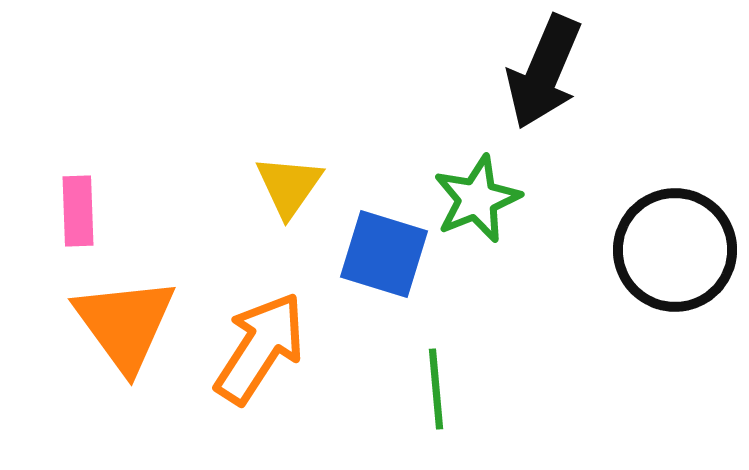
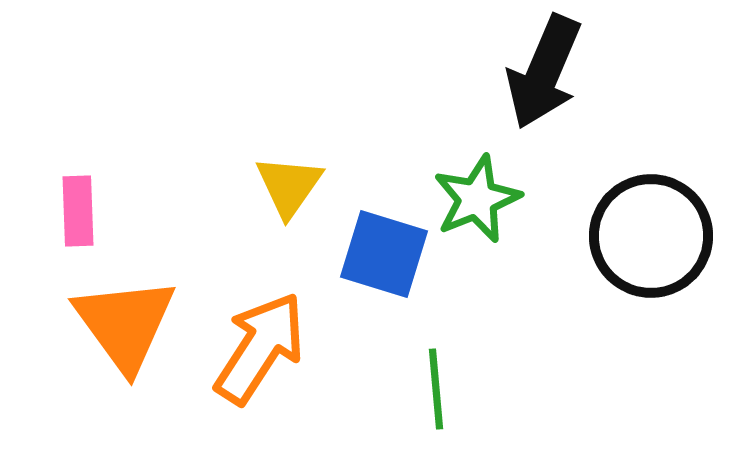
black circle: moved 24 px left, 14 px up
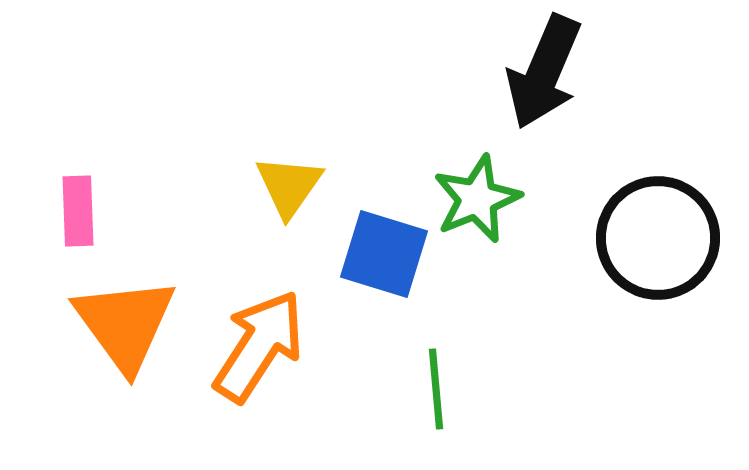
black circle: moved 7 px right, 2 px down
orange arrow: moved 1 px left, 2 px up
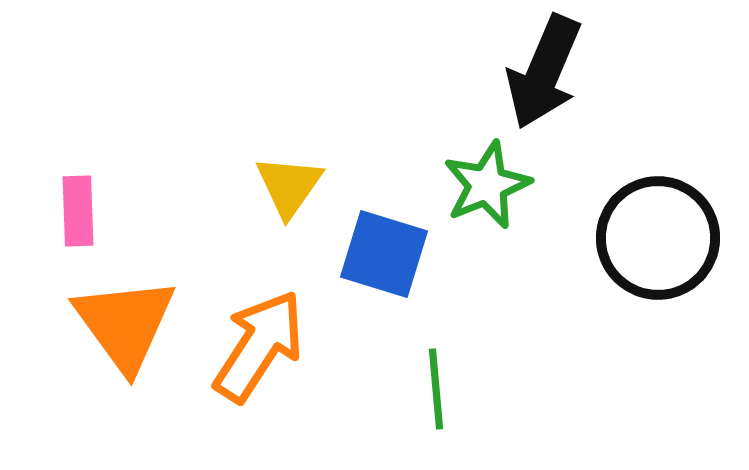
green star: moved 10 px right, 14 px up
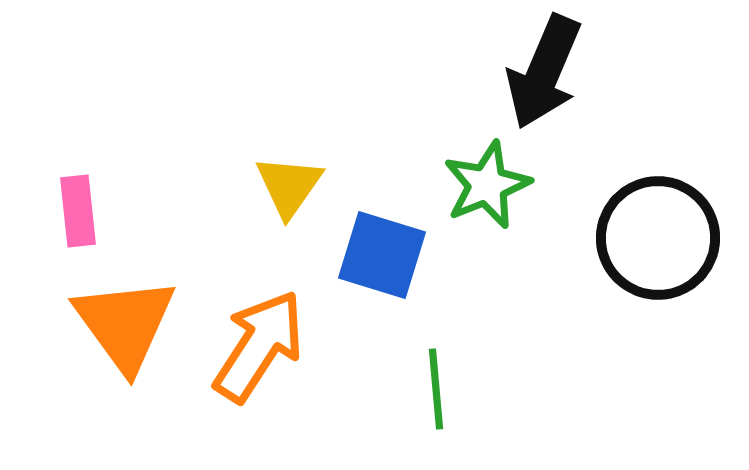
pink rectangle: rotated 4 degrees counterclockwise
blue square: moved 2 px left, 1 px down
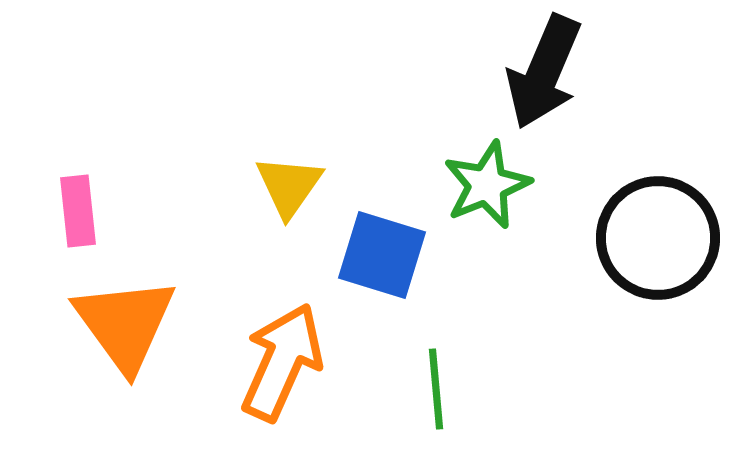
orange arrow: moved 23 px right, 16 px down; rotated 9 degrees counterclockwise
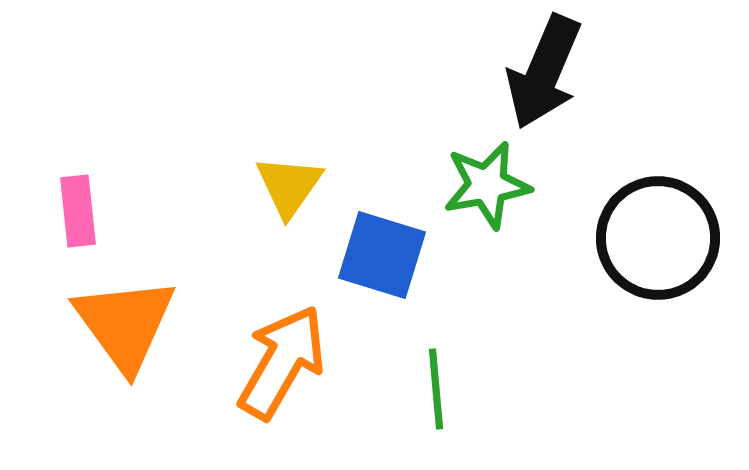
green star: rotated 12 degrees clockwise
orange arrow: rotated 6 degrees clockwise
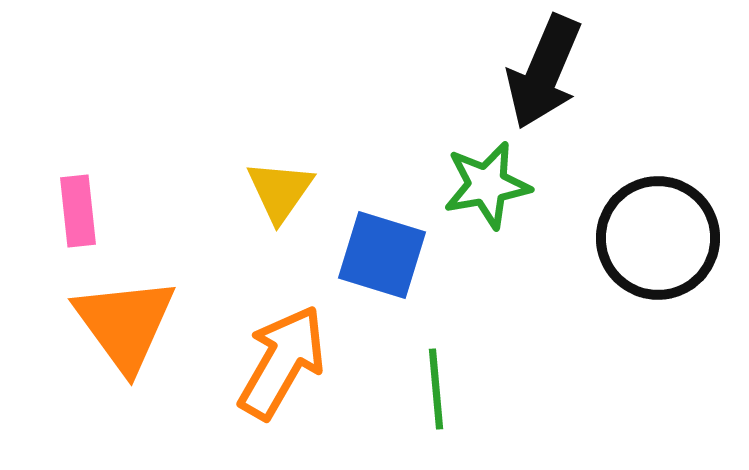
yellow triangle: moved 9 px left, 5 px down
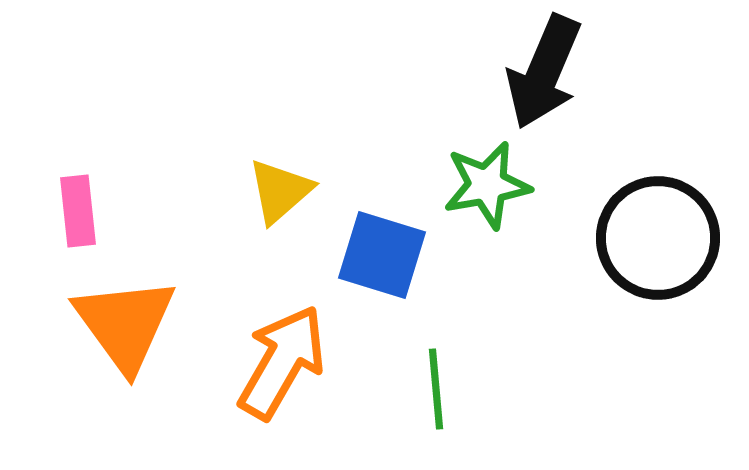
yellow triangle: rotated 14 degrees clockwise
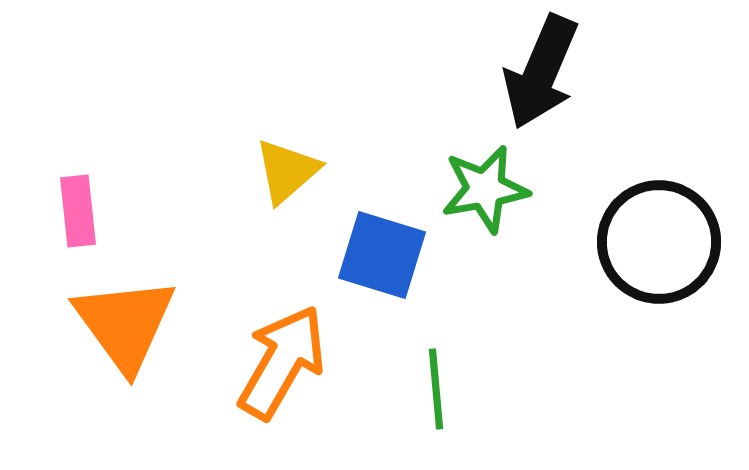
black arrow: moved 3 px left
green star: moved 2 px left, 4 px down
yellow triangle: moved 7 px right, 20 px up
black circle: moved 1 px right, 4 px down
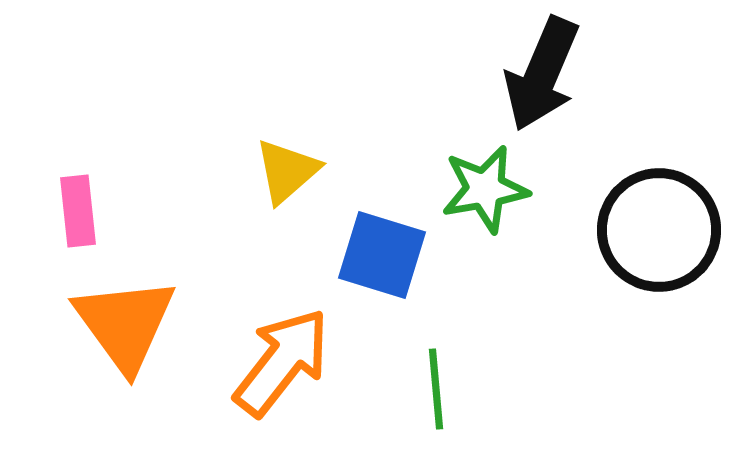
black arrow: moved 1 px right, 2 px down
black circle: moved 12 px up
orange arrow: rotated 8 degrees clockwise
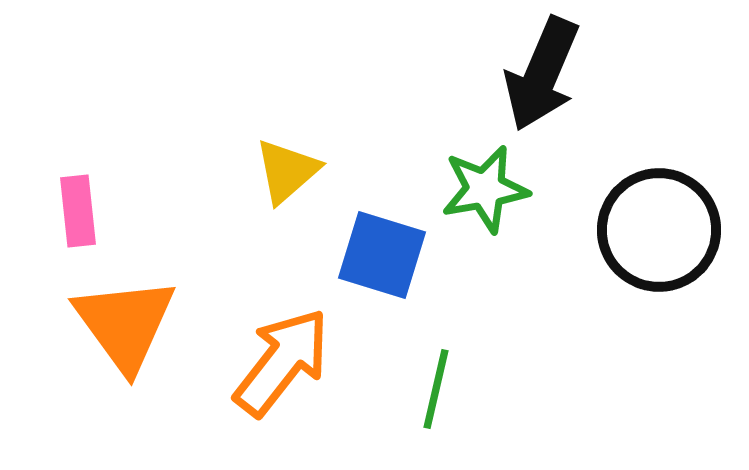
green line: rotated 18 degrees clockwise
